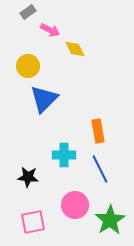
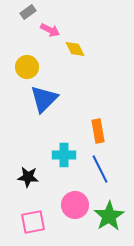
yellow circle: moved 1 px left, 1 px down
green star: moved 1 px left, 4 px up
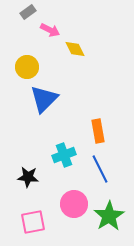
cyan cross: rotated 20 degrees counterclockwise
pink circle: moved 1 px left, 1 px up
